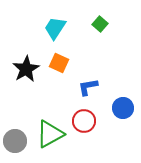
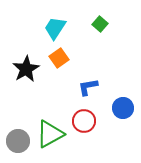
orange square: moved 5 px up; rotated 30 degrees clockwise
gray circle: moved 3 px right
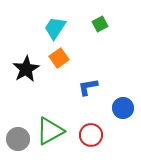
green square: rotated 21 degrees clockwise
red circle: moved 7 px right, 14 px down
green triangle: moved 3 px up
gray circle: moved 2 px up
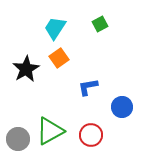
blue circle: moved 1 px left, 1 px up
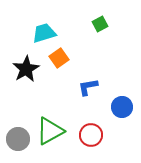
cyan trapezoid: moved 11 px left, 5 px down; rotated 40 degrees clockwise
